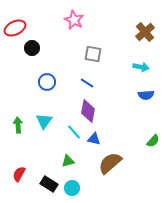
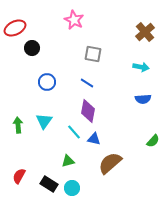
blue semicircle: moved 3 px left, 4 px down
red semicircle: moved 2 px down
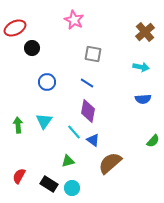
blue triangle: moved 1 px left, 1 px down; rotated 24 degrees clockwise
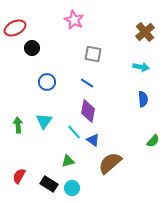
blue semicircle: rotated 91 degrees counterclockwise
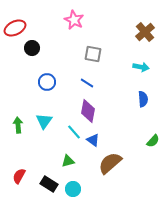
cyan circle: moved 1 px right, 1 px down
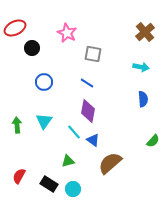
pink star: moved 7 px left, 13 px down
blue circle: moved 3 px left
green arrow: moved 1 px left
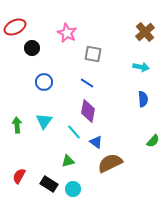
red ellipse: moved 1 px up
blue triangle: moved 3 px right, 2 px down
brown semicircle: rotated 15 degrees clockwise
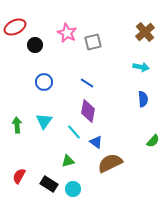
black circle: moved 3 px right, 3 px up
gray square: moved 12 px up; rotated 24 degrees counterclockwise
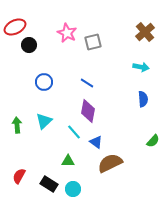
black circle: moved 6 px left
cyan triangle: rotated 12 degrees clockwise
green triangle: rotated 16 degrees clockwise
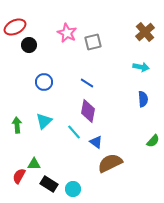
green triangle: moved 34 px left, 3 px down
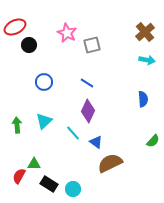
gray square: moved 1 px left, 3 px down
cyan arrow: moved 6 px right, 7 px up
purple diamond: rotated 15 degrees clockwise
cyan line: moved 1 px left, 1 px down
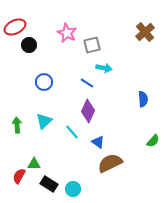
cyan arrow: moved 43 px left, 8 px down
cyan line: moved 1 px left, 1 px up
blue triangle: moved 2 px right
